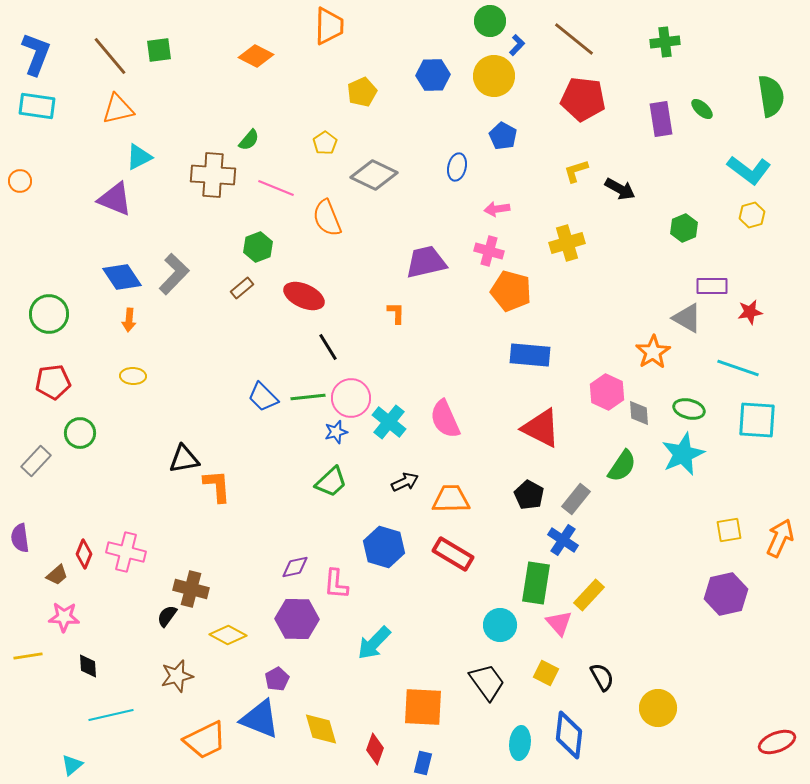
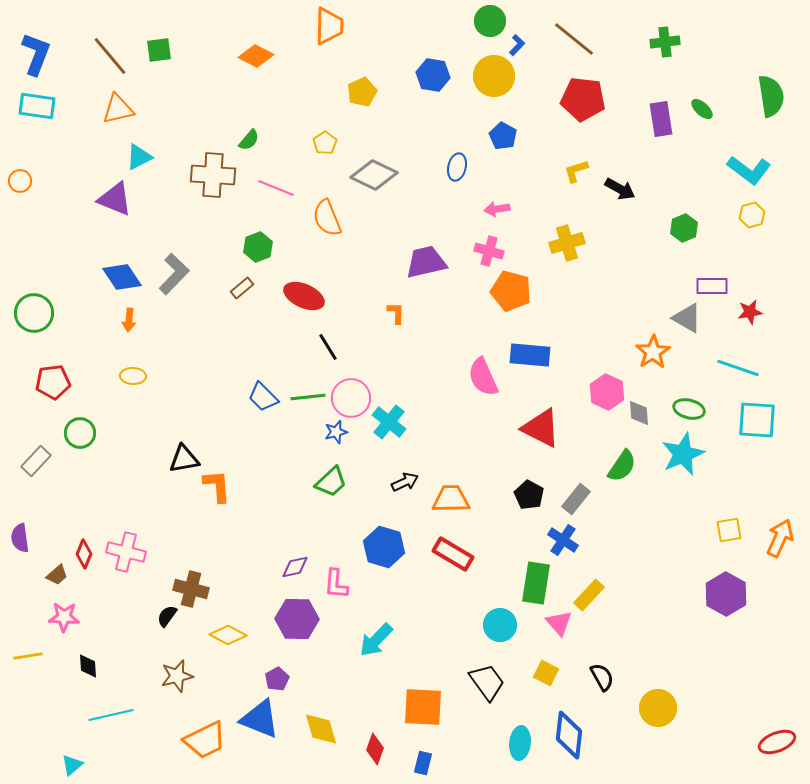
blue hexagon at (433, 75): rotated 12 degrees clockwise
green circle at (49, 314): moved 15 px left, 1 px up
pink semicircle at (445, 419): moved 38 px right, 42 px up
purple hexagon at (726, 594): rotated 18 degrees counterclockwise
cyan arrow at (374, 643): moved 2 px right, 3 px up
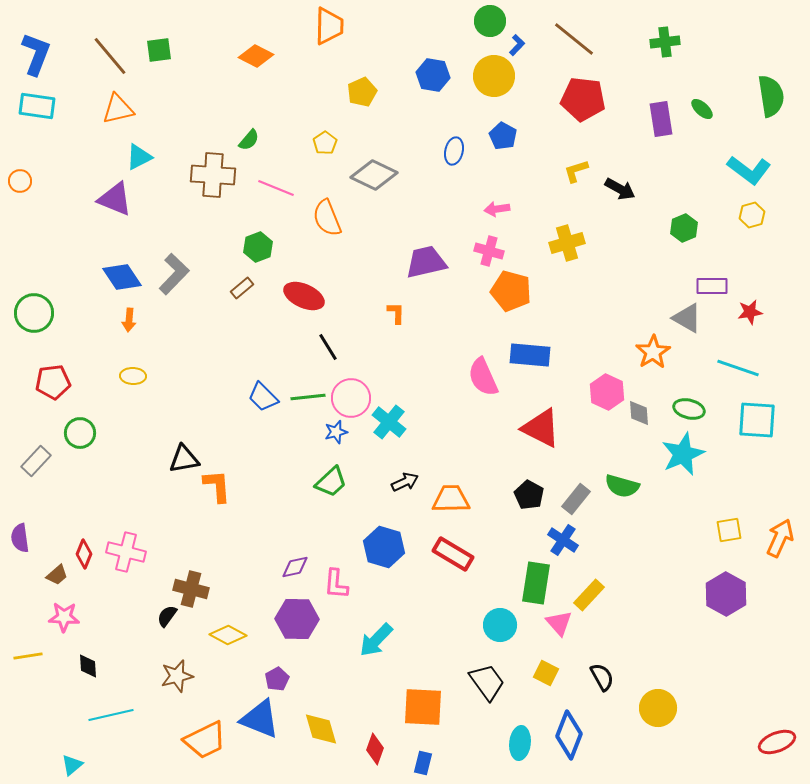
blue ellipse at (457, 167): moved 3 px left, 16 px up
green semicircle at (622, 466): moved 20 px down; rotated 72 degrees clockwise
blue diamond at (569, 735): rotated 15 degrees clockwise
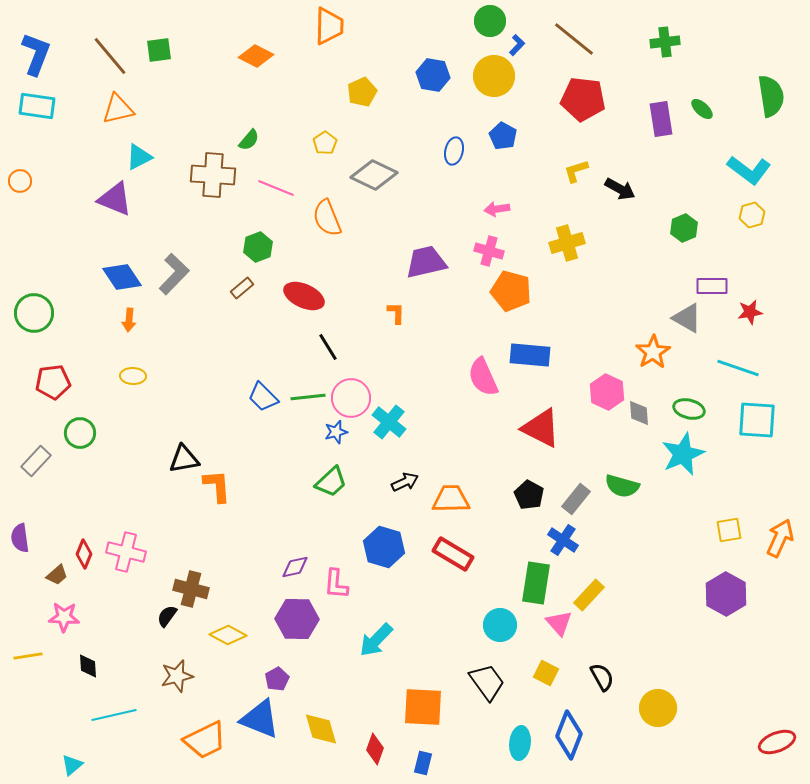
cyan line at (111, 715): moved 3 px right
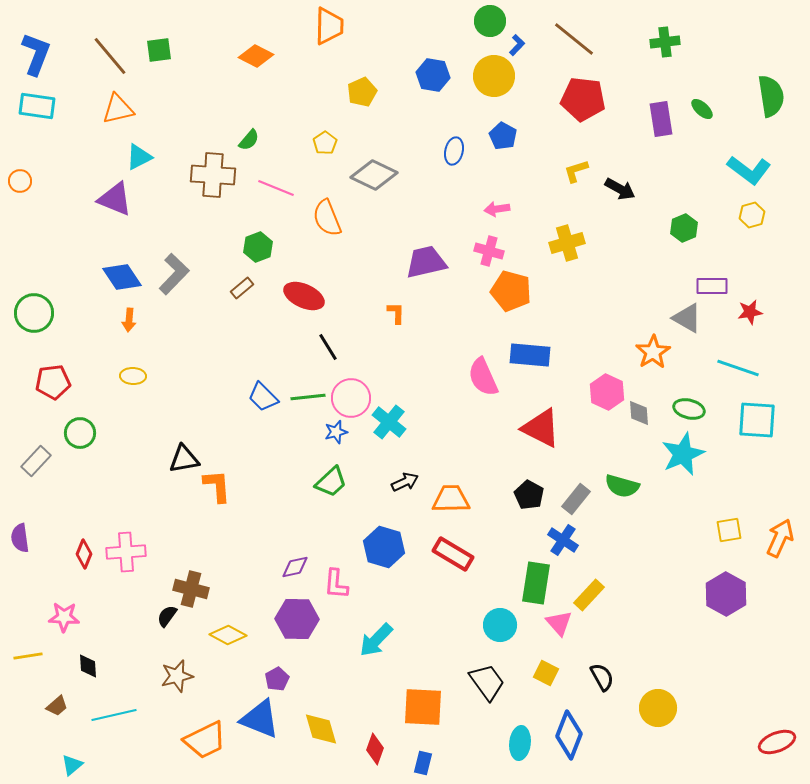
pink cross at (126, 552): rotated 18 degrees counterclockwise
brown trapezoid at (57, 575): moved 131 px down
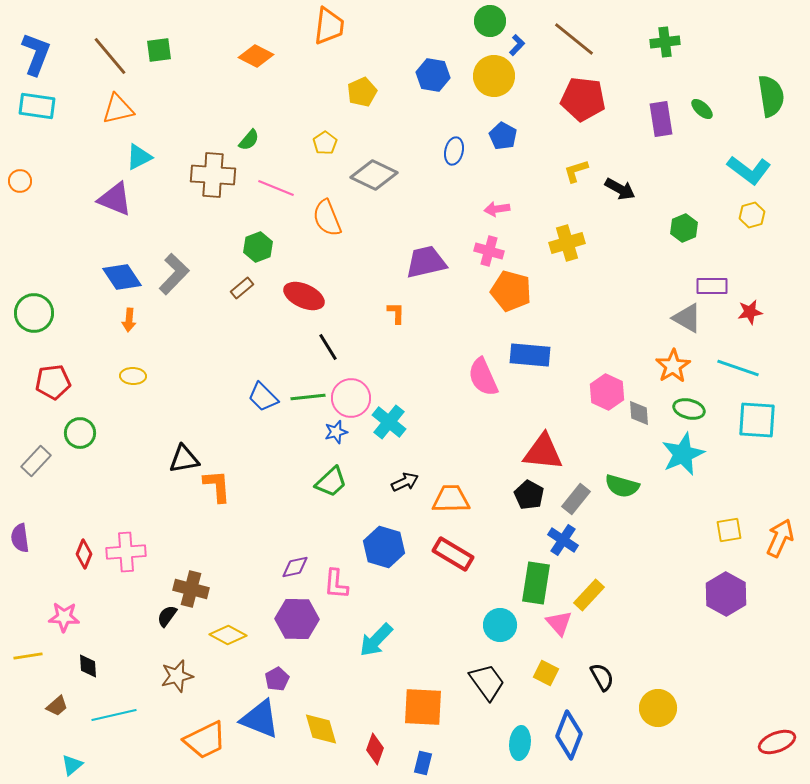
orange trapezoid at (329, 26): rotated 6 degrees clockwise
orange star at (653, 352): moved 20 px right, 14 px down
red triangle at (541, 428): moved 2 px right, 24 px down; rotated 21 degrees counterclockwise
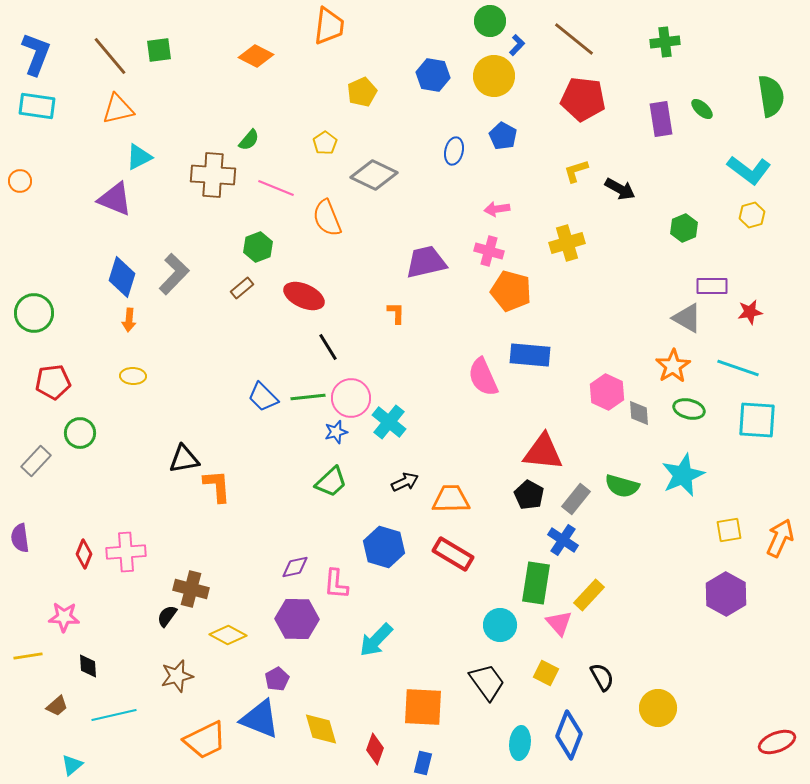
blue diamond at (122, 277): rotated 51 degrees clockwise
cyan star at (683, 454): moved 21 px down
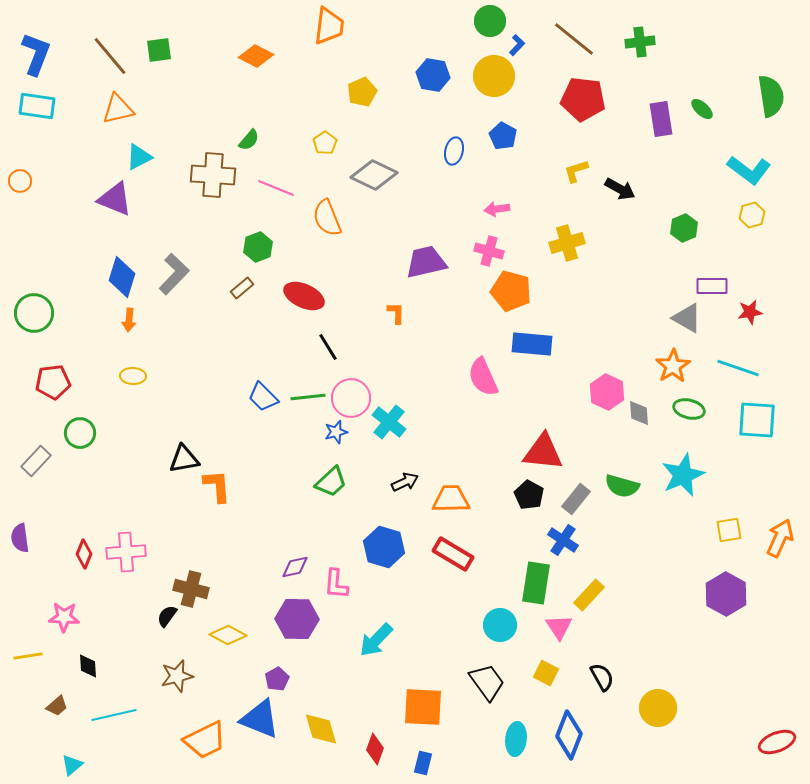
green cross at (665, 42): moved 25 px left
blue rectangle at (530, 355): moved 2 px right, 11 px up
pink triangle at (559, 623): moved 4 px down; rotated 8 degrees clockwise
cyan ellipse at (520, 743): moved 4 px left, 4 px up
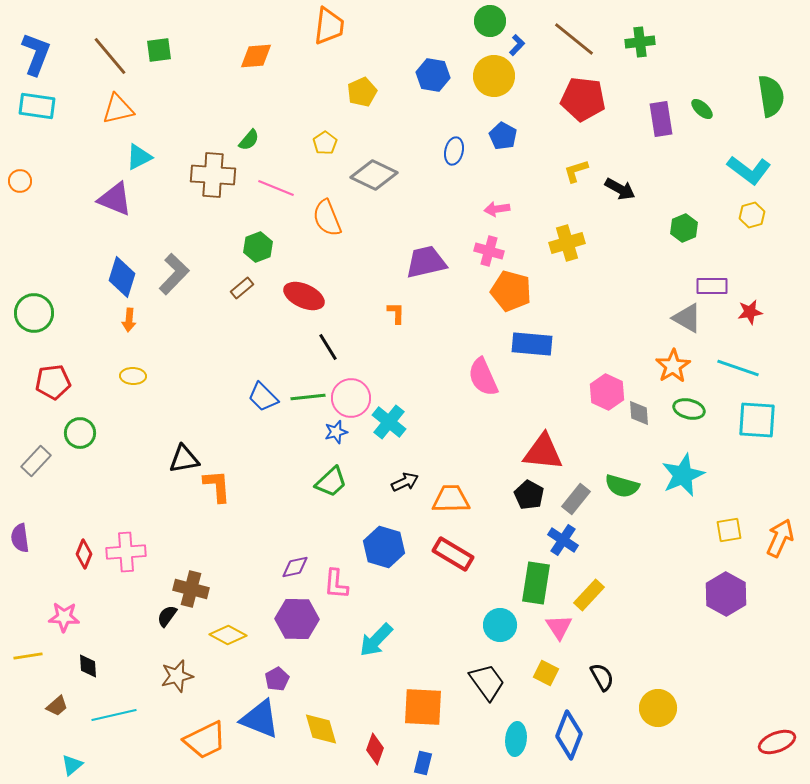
orange diamond at (256, 56): rotated 32 degrees counterclockwise
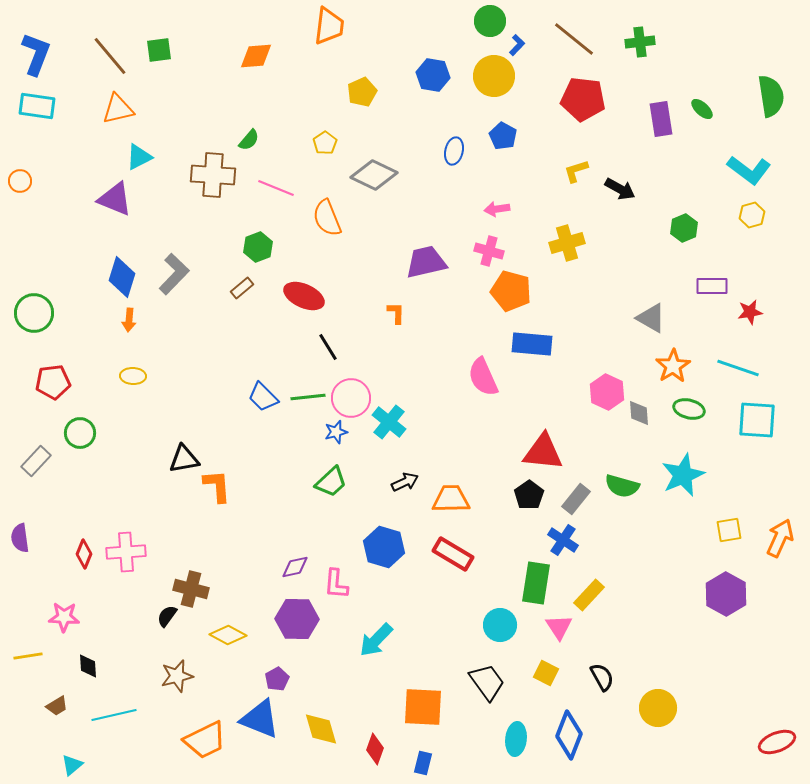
gray triangle at (687, 318): moved 36 px left
black pentagon at (529, 495): rotated 8 degrees clockwise
brown trapezoid at (57, 706): rotated 10 degrees clockwise
